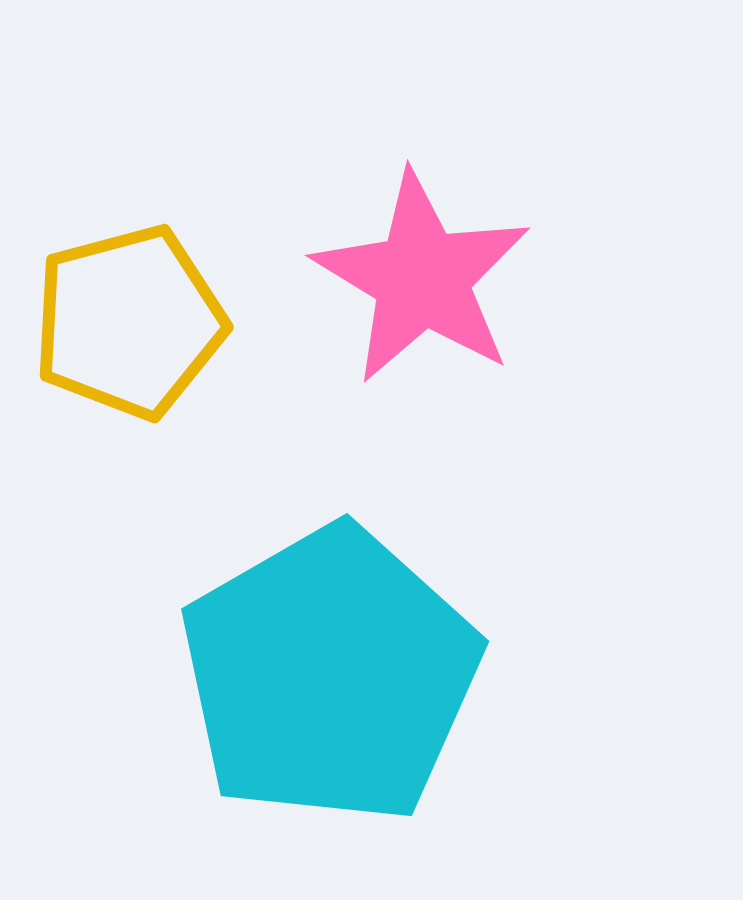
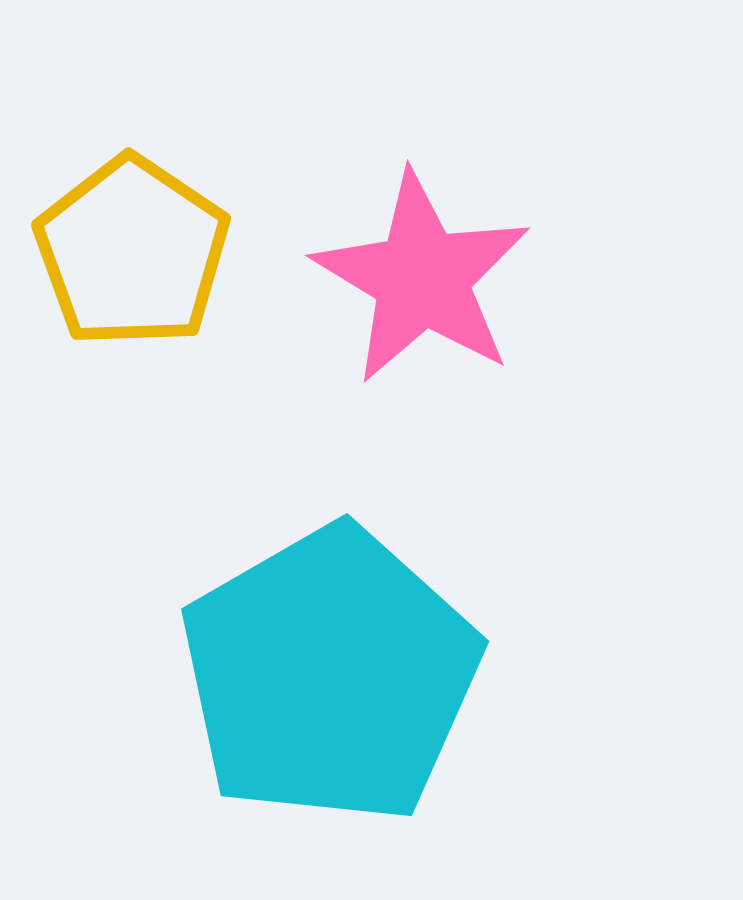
yellow pentagon: moved 3 px right, 70 px up; rotated 23 degrees counterclockwise
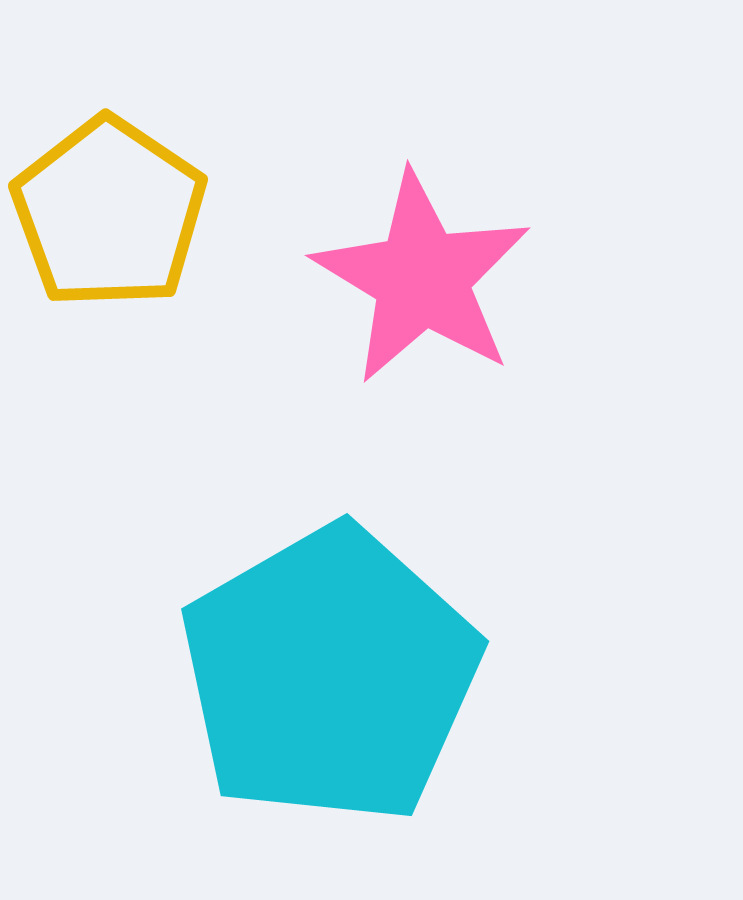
yellow pentagon: moved 23 px left, 39 px up
